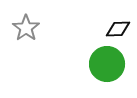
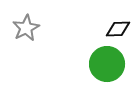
gray star: rotated 8 degrees clockwise
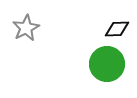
black diamond: moved 1 px left
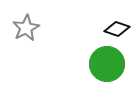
black diamond: rotated 20 degrees clockwise
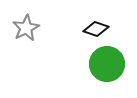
black diamond: moved 21 px left
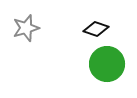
gray star: rotated 12 degrees clockwise
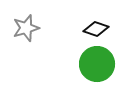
green circle: moved 10 px left
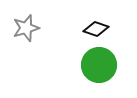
green circle: moved 2 px right, 1 px down
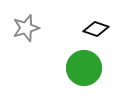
green circle: moved 15 px left, 3 px down
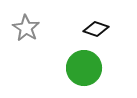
gray star: rotated 24 degrees counterclockwise
